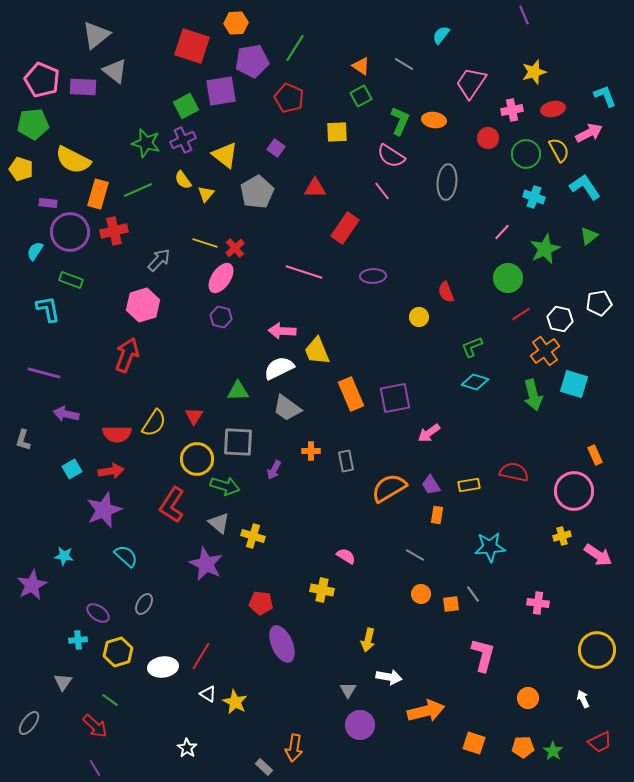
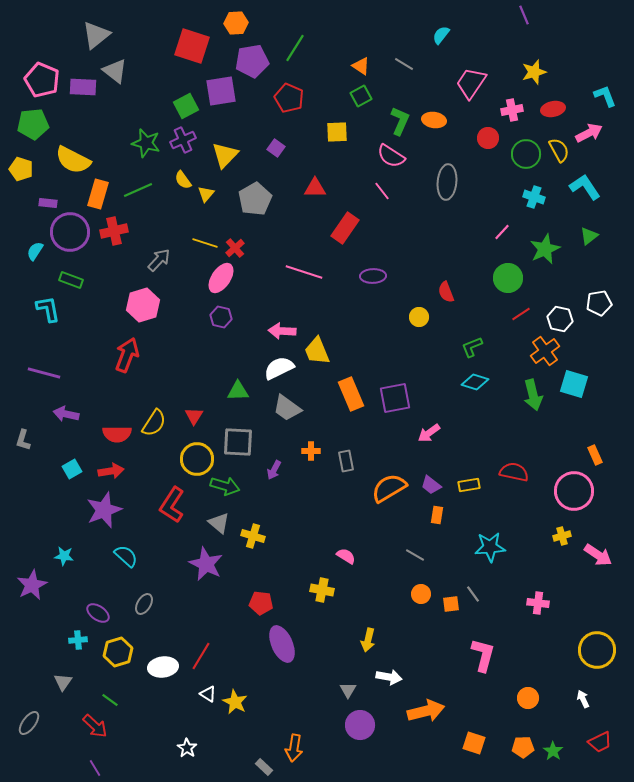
yellow triangle at (225, 155): rotated 36 degrees clockwise
gray pentagon at (257, 192): moved 2 px left, 7 px down
purple trapezoid at (431, 485): rotated 20 degrees counterclockwise
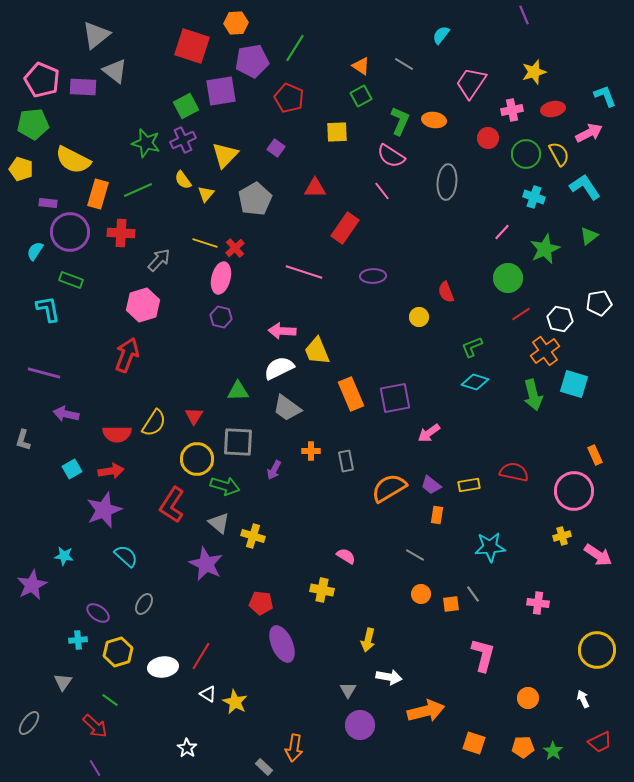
yellow semicircle at (559, 150): moved 4 px down
red cross at (114, 231): moved 7 px right, 2 px down; rotated 16 degrees clockwise
pink ellipse at (221, 278): rotated 20 degrees counterclockwise
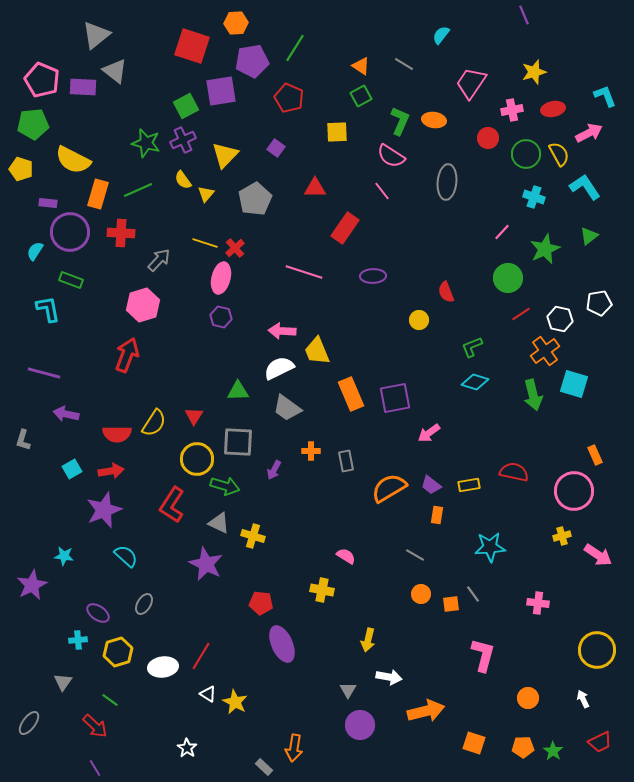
yellow circle at (419, 317): moved 3 px down
gray triangle at (219, 523): rotated 15 degrees counterclockwise
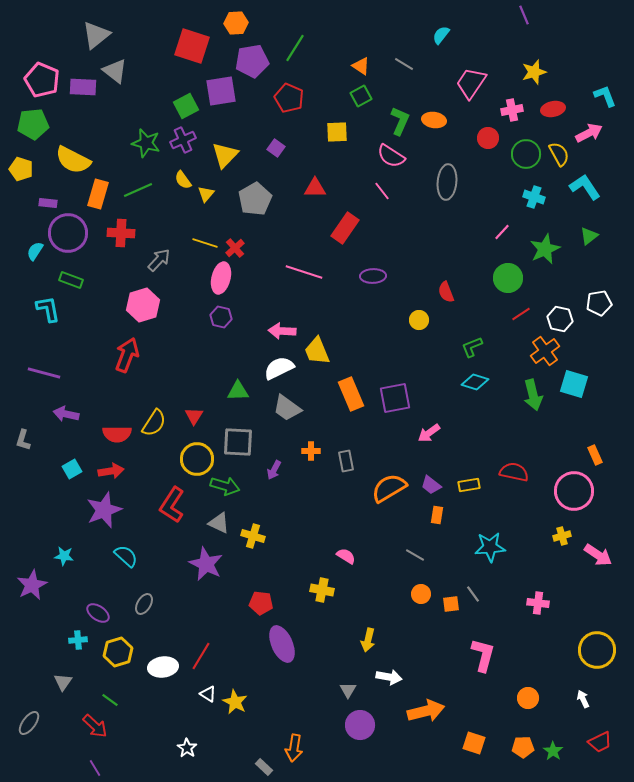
purple circle at (70, 232): moved 2 px left, 1 px down
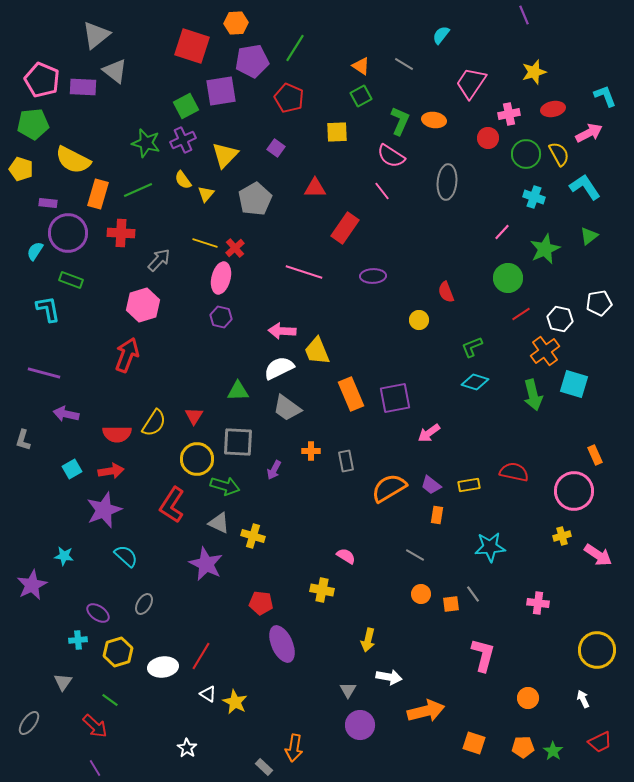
pink cross at (512, 110): moved 3 px left, 4 px down
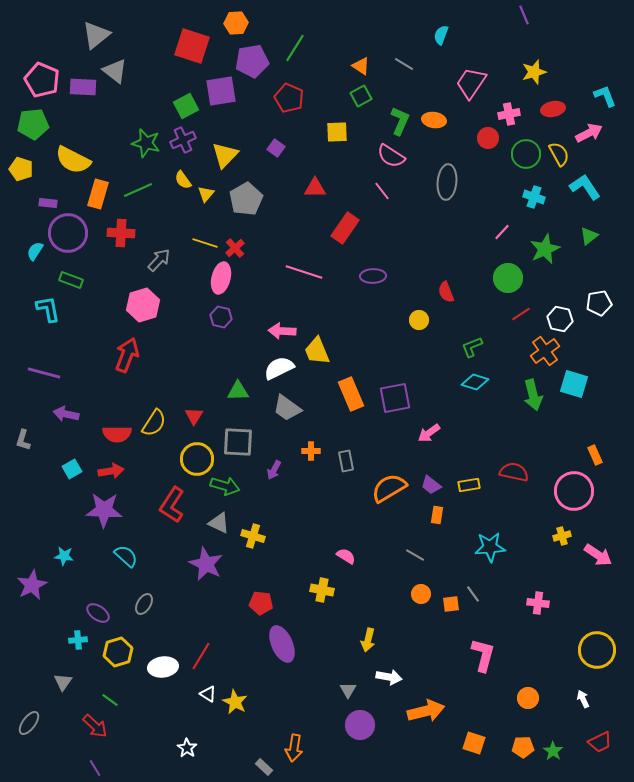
cyan semicircle at (441, 35): rotated 18 degrees counterclockwise
gray pentagon at (255, 199): moved 9 px left
purple star at (104, 510): rotated 24 degrees clockwise
